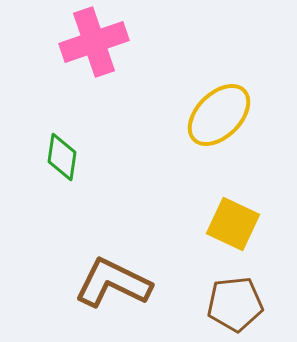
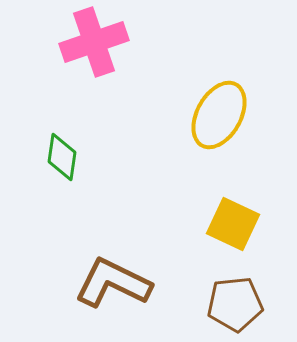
yellow ellipse: rotated 16 degrees counterclockwise
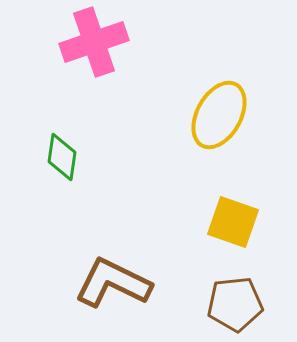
yellow square: moved 2 px up; rotated 6 degrees counterclockwise
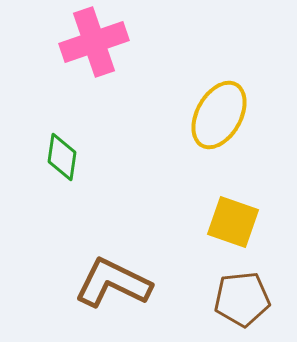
brown pentagon: moved 7 px right, 5 px up
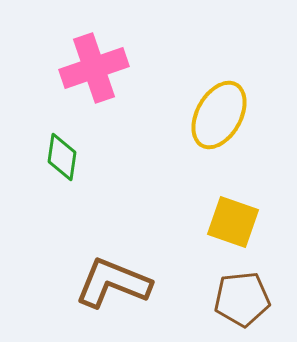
pink cross: moved 26 px down
brown L-shape: rotated 4 degrees counterclockwise
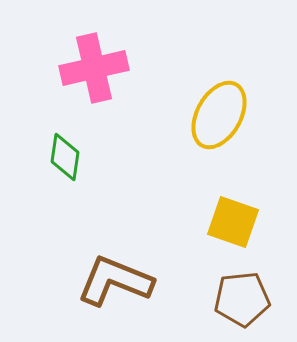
pink cross: rotated 6 degrees clockwise
green diamond: moved 3 px right
brown L-shape: moved 2 px right, 2 px up
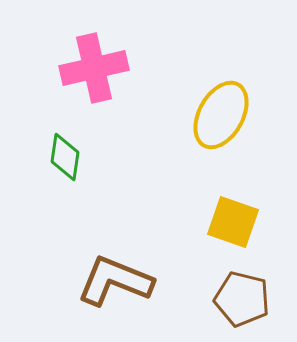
yellow ellipse: moved 2 px right
brown pentagon: rotated 20 degrees clockwise
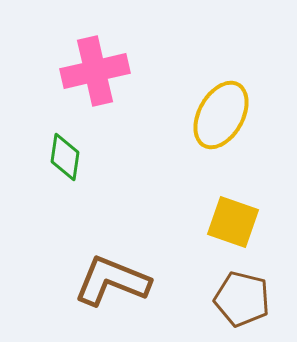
pink cross: moved 1 px right, 3 px down
brown L-shape: moved 3 px left
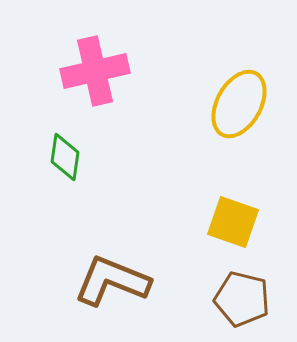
yellow ellipse: moved 18 px right, 11 px up
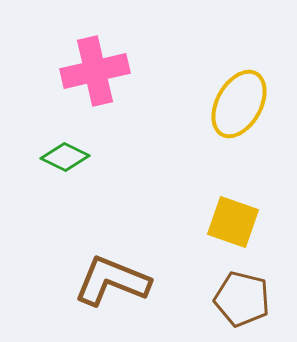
green diamond: rotated 72 degrees counterclockwise
